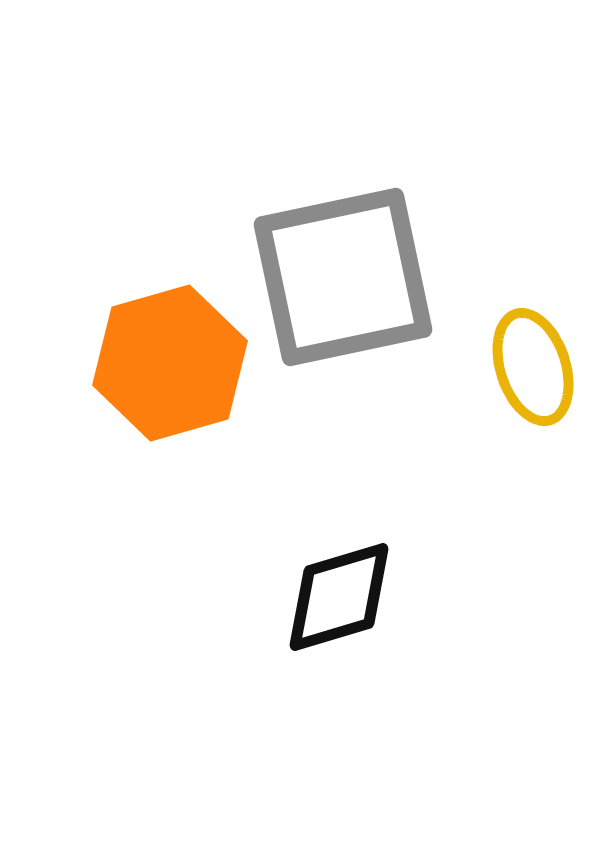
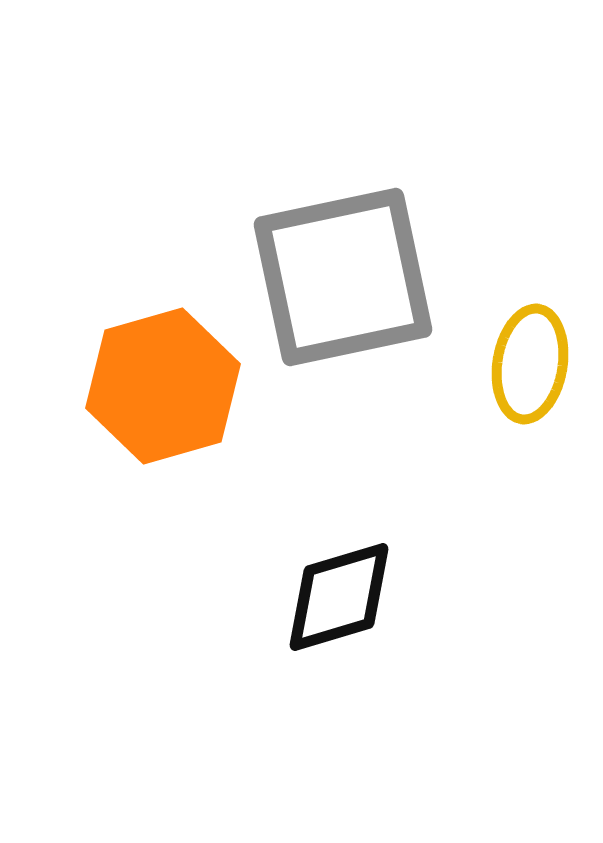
orange hexagon: moved 7 px left, 23 px down
yellow ellipse: moved 3 px left, 3 px up; rotated 27 degrees clockwise
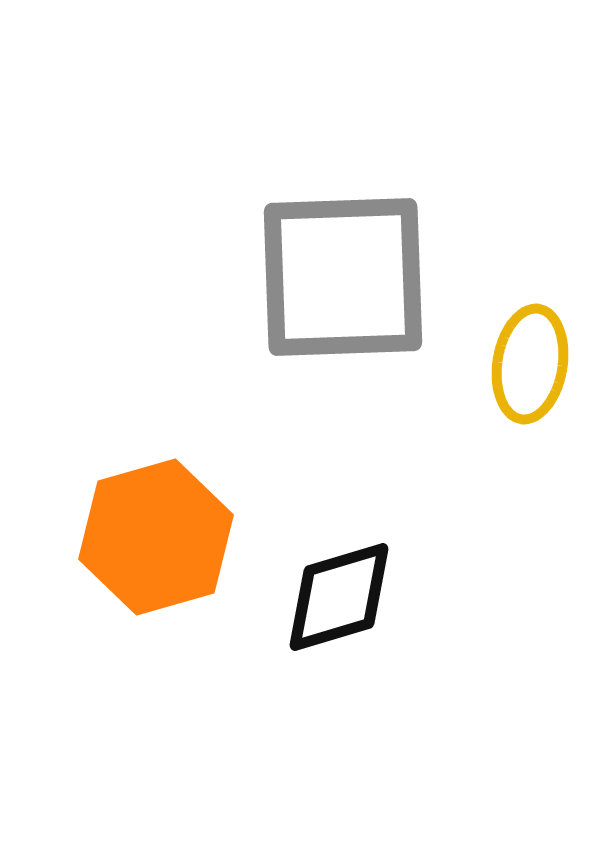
gray square: rotated 10 degrees clockwise
orange hexagon: moved 7 px left, 151 px down
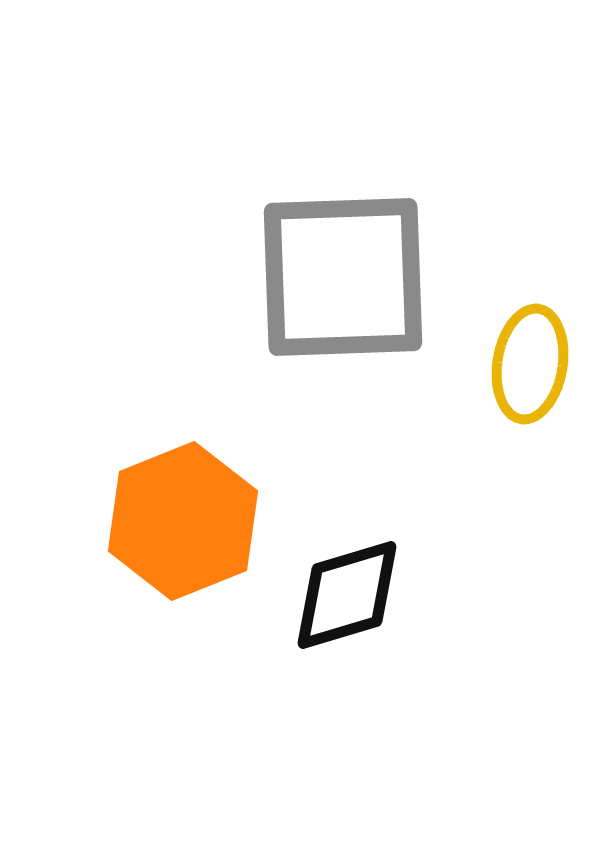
orange hexagon: moved 27 px right, 16 px up; rotated 6 degrees counterclockwise
black diamond: moved 8 px right, 2 px up
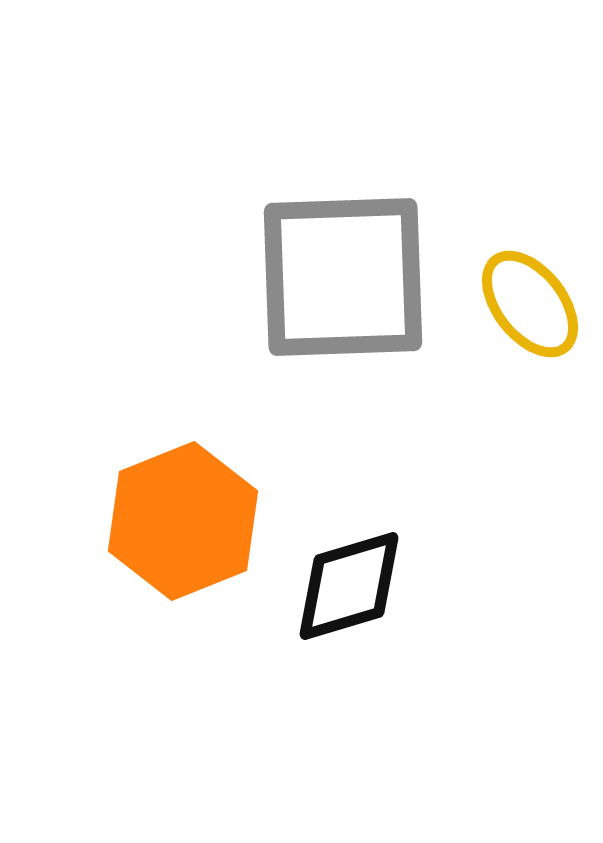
yellow ellipse: moved 60 px up; rotated 47 degrees counterclockwise
black diamond: moved 2 px right, 9 px up
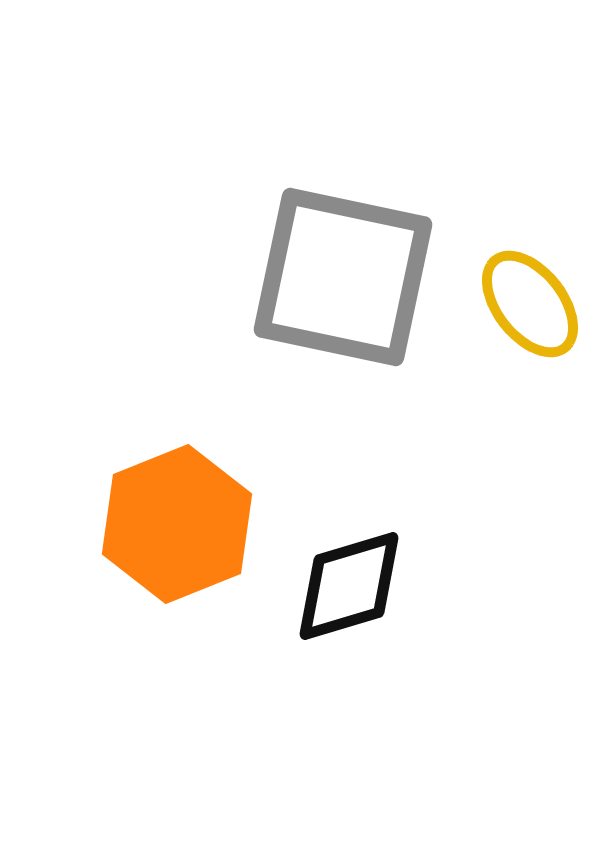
gray square: rotated 14 degrees clockwise
orange hexagon: moved 6 px left, 3 px down
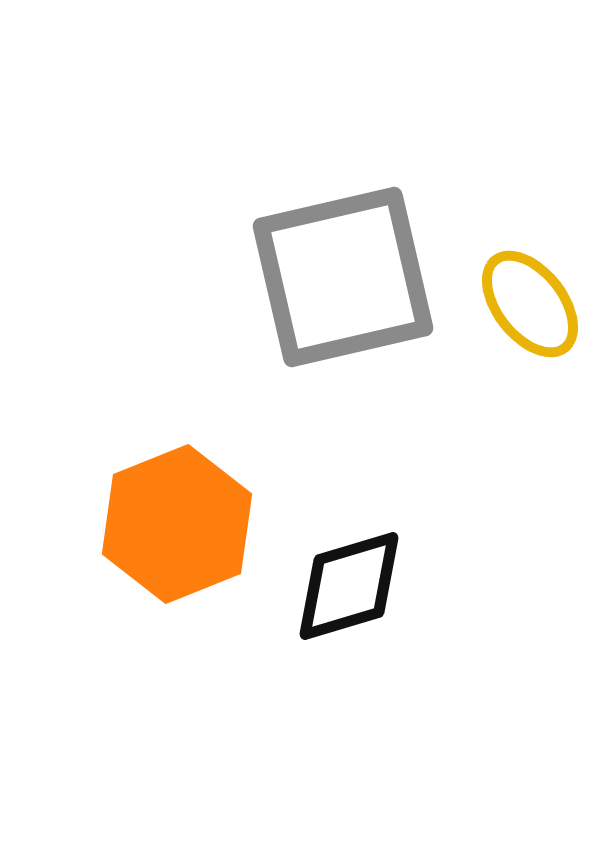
gray square: rotated 25 degrees counterclockwise
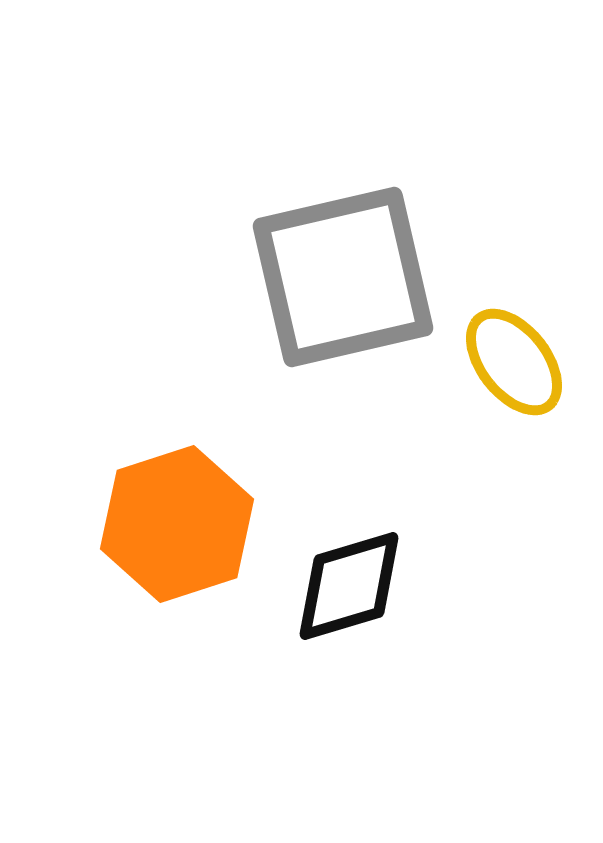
yellow ellipse: moved 16 px left, 58 px down
orange hexagon: rotated 4 degrees clockwise
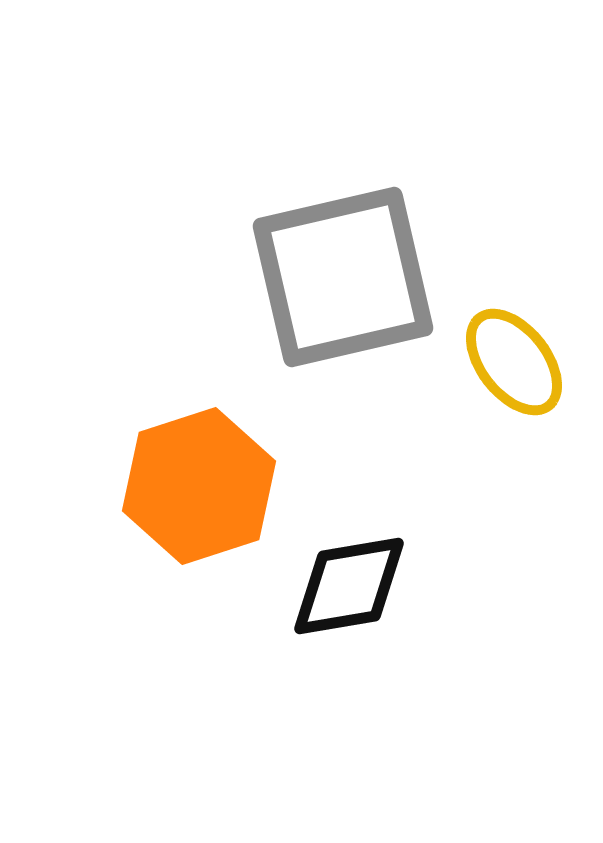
orange hexagon: moved 22 px right, 38 px up
black diamond: rotated 7 degrees clockwise
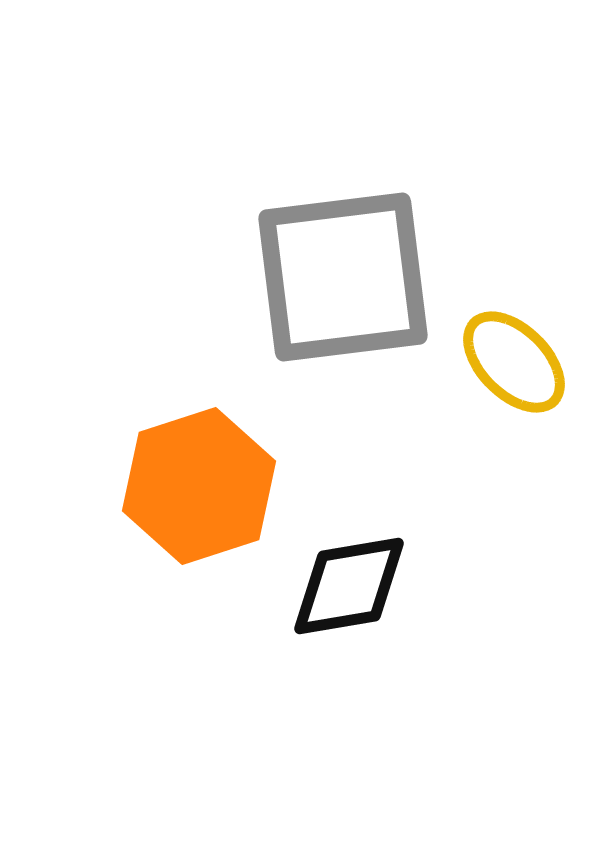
gray square: rotated 6 degrees clockwise
yellow ellipse: rotated 7 degrees counterclockwise
